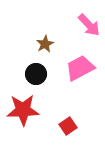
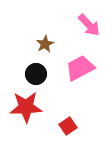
red star: moved 3 px right, 3 px up
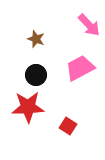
brown star: moved 9 px left, 5 px up; rotated 24 degrees counterclockwise
black circle: moved 1 px down
red star: moved 2 px right
red square: rotated 24 degrees counterclockwise
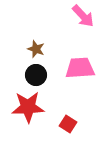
pink arrow: moved 6 px left, 9 px up
brown star: moved 10 px down
pink trapezoid: rotated 24 degrees clockwise
red square: moved 2 px up
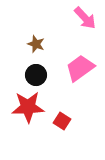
pink arrow: moved 2 px right, 2 px down
brown star: moved 5 px up
pink trapezoid: rotated 32 degrees counterclockwise
red square: moved 6 px left, 3 px up
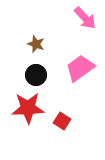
red star: moved 1 px down
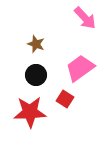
red star: moved 2 px right, 4 px down
red square: moved 3 px right, 22 px up
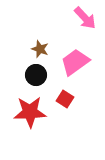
brown star: moved 4 px right, 5 px down
pink trapezoid: moved 5 px left, 6 px up
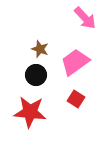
red square: moved 11 px right
red star: rotated 8 degrees clockwise
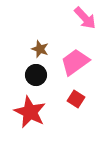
red star: rotated 20 degrees clockwise
